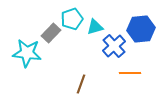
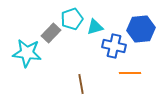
blue cross: rotated 35 degrees counterclockwise
brown line: rotated 30 degrees counterclockwise
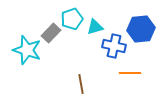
cyan star: moved 3 px up; rotated 12 degrees clockwise
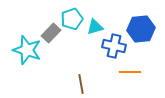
orange line: moved 1 px up
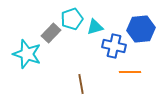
cyan star: moved 4 px down
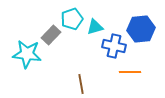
gray rectangle: moved 2 px down
cyan star: rotated 12 degrees counterclockwise
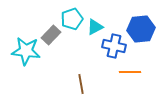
cyan triangle: rotated 12 degrees counterclockwise
cyan star: moved 1 px left, 3 px up
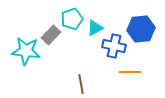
cyan triangle: moved 1 px down
